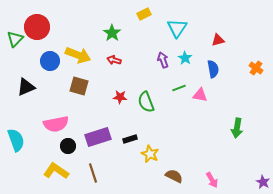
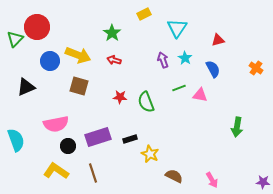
blue semicircle: rotated 18 degrees counterclockwise
green arrow: moved 1 px up
purple star: rotated 24 degrees counterclockwise
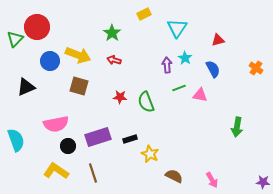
purple arrow: moved 4 px right, 5 px down; rotated 14 degrees clockwise
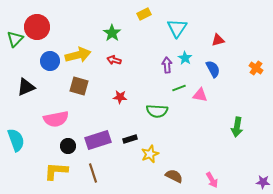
yellow arrow: rotated 35 degrees counterclockwise
green semicircle: moved 11 px right, 9 px down; rotated 65 degrees counterclockwise
pink semicircle: moved 5 px up
purple rectangle: moved 3 px down
yellow star: rotated 24 degrees clockwise
yellow L-shape: rotated 30 degrees counterclockwise
